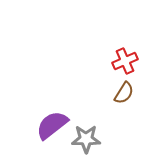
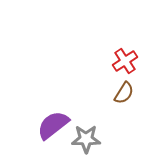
red cross: rotated 10 degrees counterclockwise
purple semicircle: moved 1 px right
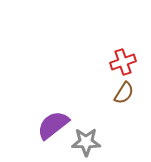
red cross: moved 2 px left, 1 px down; rotated 15 degrees clockwise
gray star: moved 3 px down
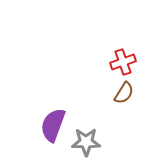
purple semicircle: rotated 32 degrees counterclockwise
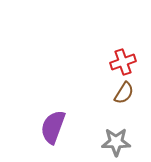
purple semicircle: moved 2 px down
gray star: moved 30 px right
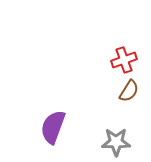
red cross: moved 1 px right, 2 px up
brown semicircle: moved 5 px right, 2 px up
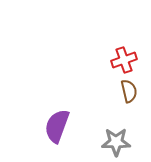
brown semicircle: rotated 45 degrees counterclockwise
purple semicircle: moved 4 px right, 1 px up
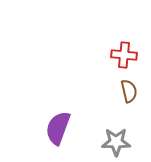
red cross: moved 5 px up; rotated 25 degrees clockwise
purple semicircle: moved 1 px right, 2 px down
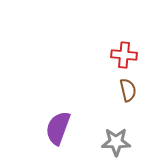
brown semicircle: moved 1 px left, 1 px up
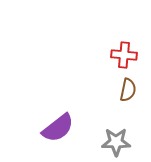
brown semicircle: rotated 25 degrees clockwise
purple semicircle: rotated 148 degrees counterclockwise
